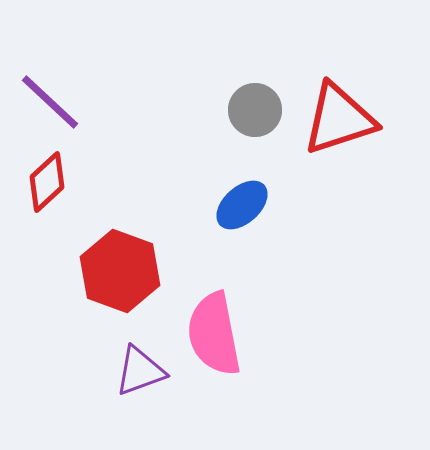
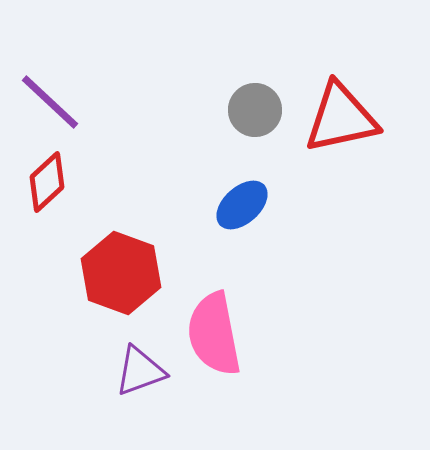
red triangle: moved 2 px right, 1 px up; rotated 6 degrees clockwise
red hexagon: moved 1 px right, 2 px down
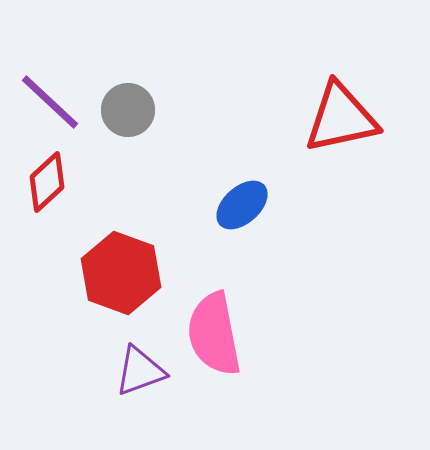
gray circle: moved 127 px left
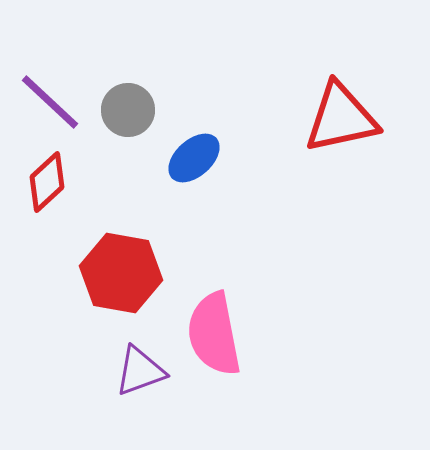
blue ellipse: moved 48 px left, 47 px up
red hexagon: rotated 10 degrees counterclockwise
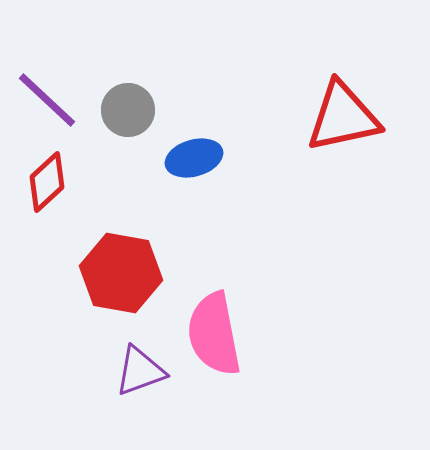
purple line: moved 3 px left, 2 px up
red triangle: moved 2 px right, 1 px up
blue ellipse: rotated 26 degrees clockwise
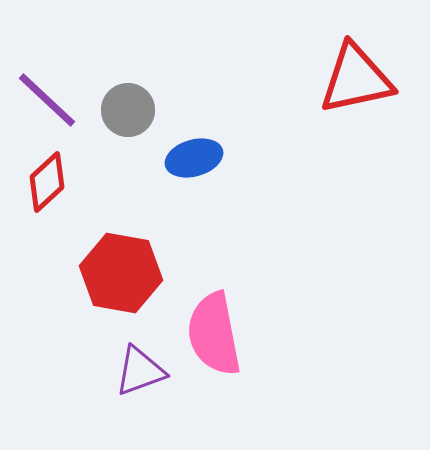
red triangle: moved 13 px right, 38 px up
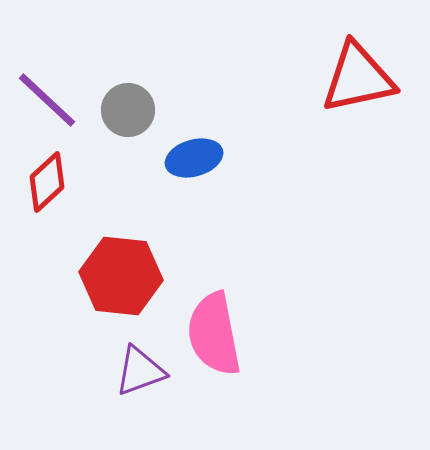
red triangle: moved 2 px right, 1 px up
red hexagon: moved 3 px down; rotated 4 degrees counterclockwise
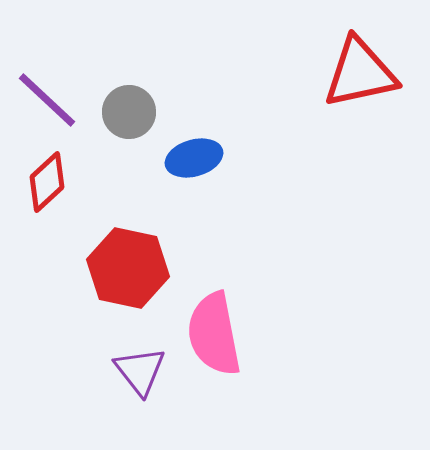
red triangle: moved 2 px right, 5 px up
gray circle: moved 1 px right, 2 px down
red hexagon: moved 7 px right, 8 px up; rotated 6 degrees clockwise
purple triangle: rotated 48 degrees counterclockwise
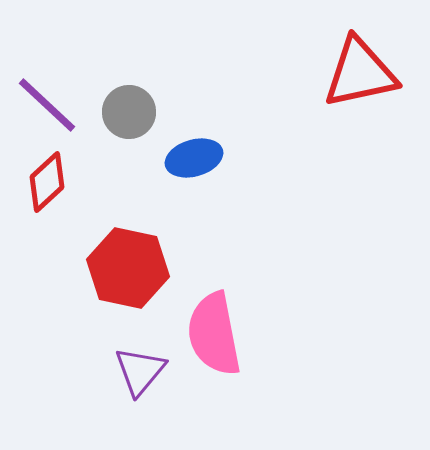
purple line: moved 5 px down
purple triangle: rotated 18 degrees clockwise
